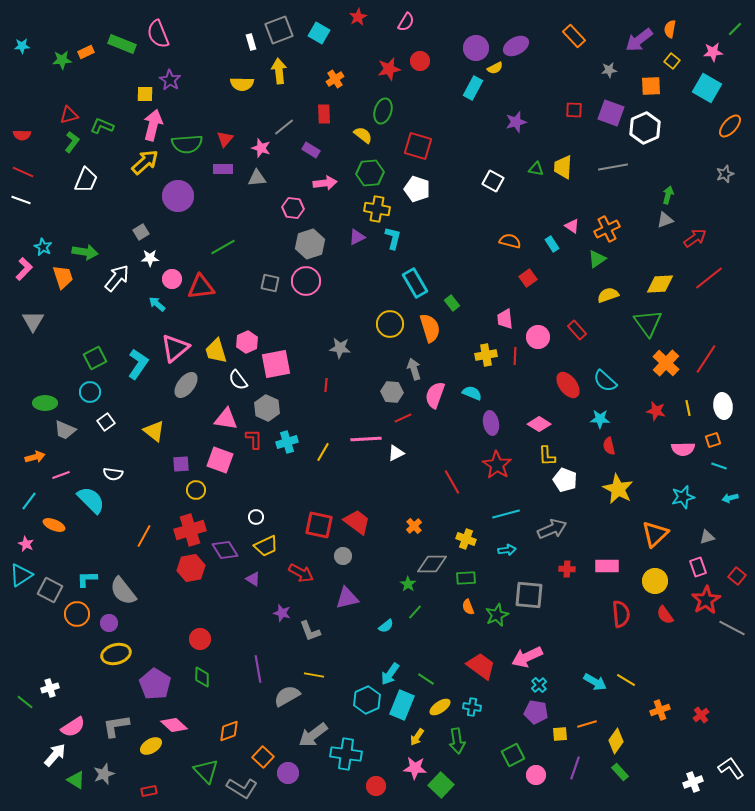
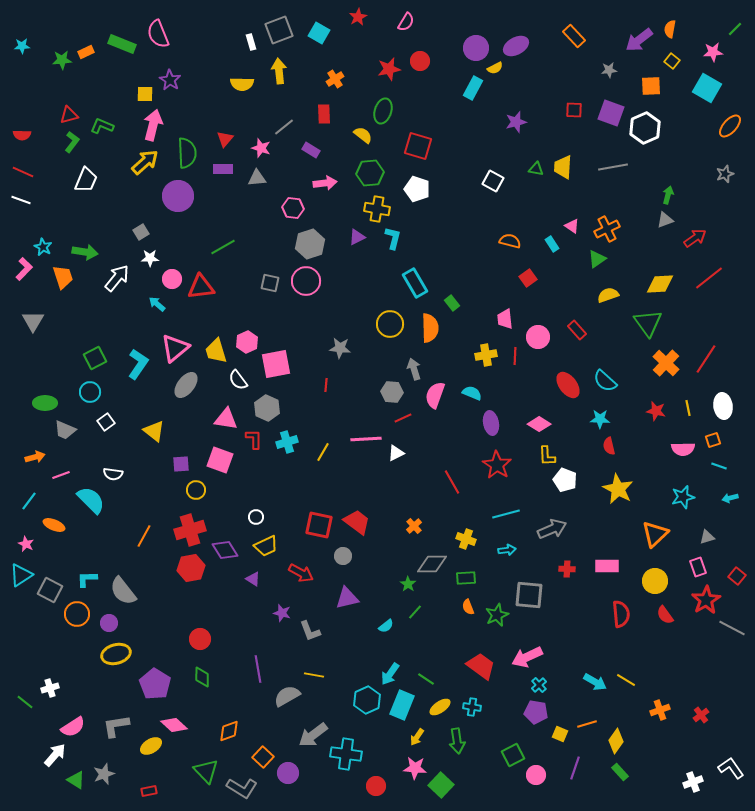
green semicircle at (187, 144): moved 9 px down; rotated 88 degrees counterclockwise
orange semicircle at (430, 328): rotated 16 degrees clockwise
yellow square at (560, 734): rotated 28 degrees clockwise
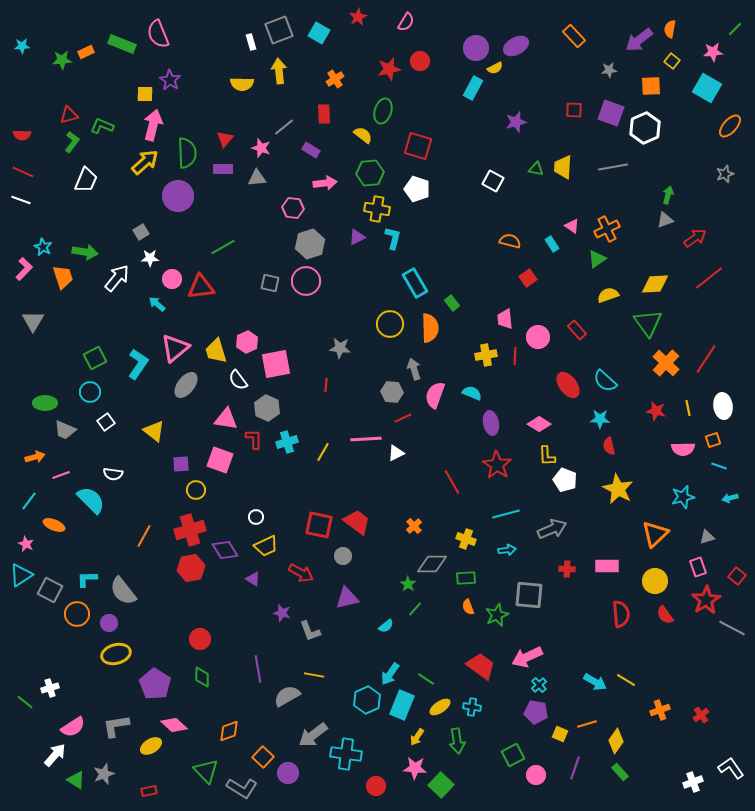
yellow diamond at (660, 284): moved 5 px left
green line at (415, 612): moved 3 px up
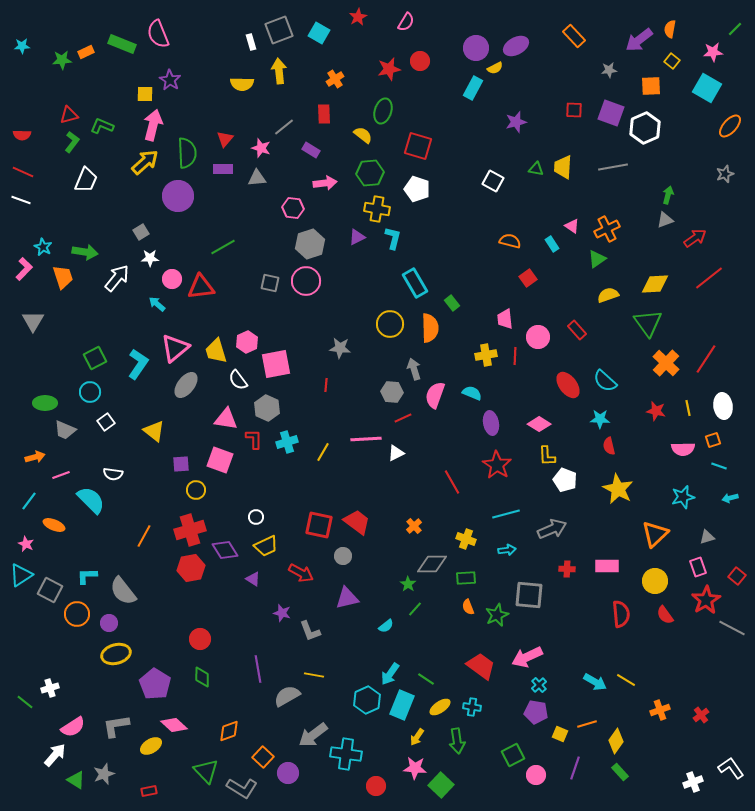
cyan L-shape at (87, 579): moved 3 px up
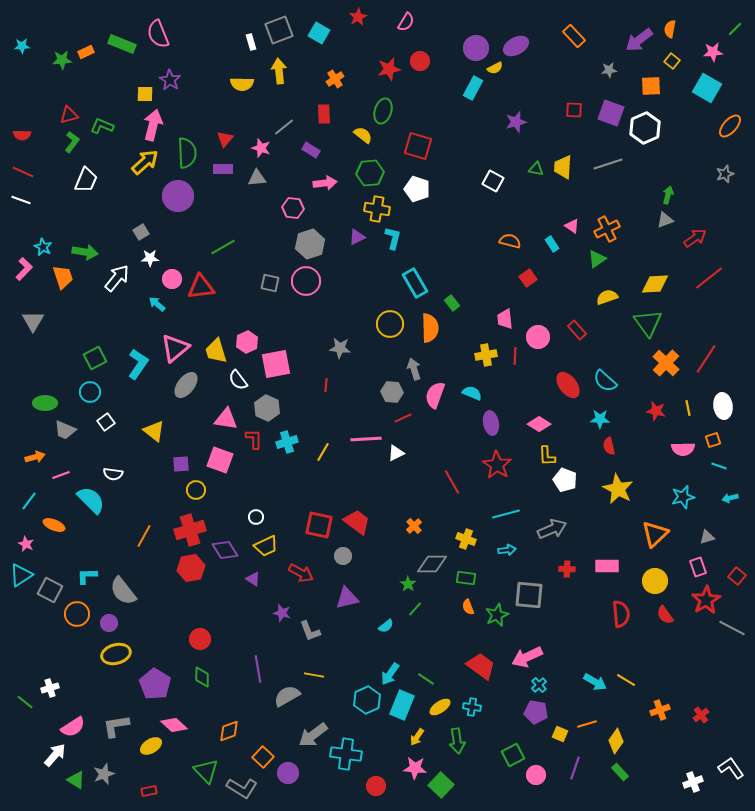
gray line at (613, 167): moved 5 px left, 3 px up; rotated 8 degrees counterclockwise
yellow semicircle at (608, 295): moved 1 px left, 2 px down
green rectangle at (466, 578): rotated 12 degrees clockwise
